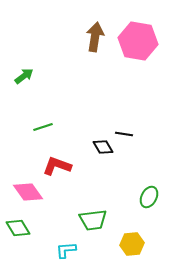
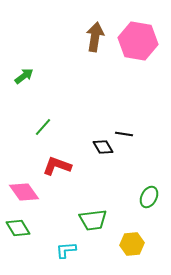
green line: rotated 30 degrees counterclockwise
pink diamond: moved 4 px left
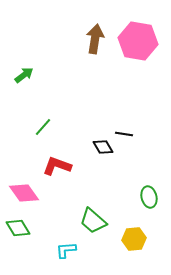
brown arrow: moved 2 px down
green arrow: moved 1 px up
pink diamond: moved 1 px down
green ellipse: rotated 40 degrees counterclockwise
green trapezoid: moved 1 px down; rotated 48 degrees clockwise
yellow hexagon: moved 2 px right, 5 px up
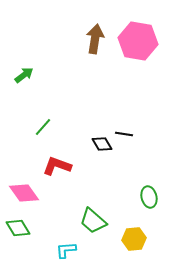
black diamond: moved 1 px left, 3 px up
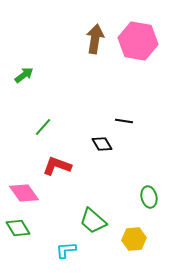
black line: moved 13 px up
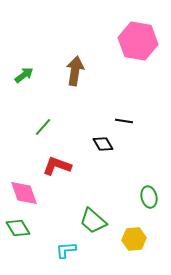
brown arrow: moved 20 px left, 32 px down
black diamond: moved 1 px right
pink diamond: rotated 16 degrees clockwise
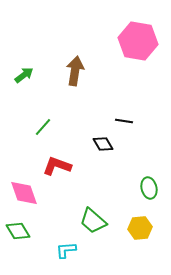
green ellipse: moved 9 px up
green diamond: moved 3 px down
yellow hexagon: moved 6 px right, 11 px up
